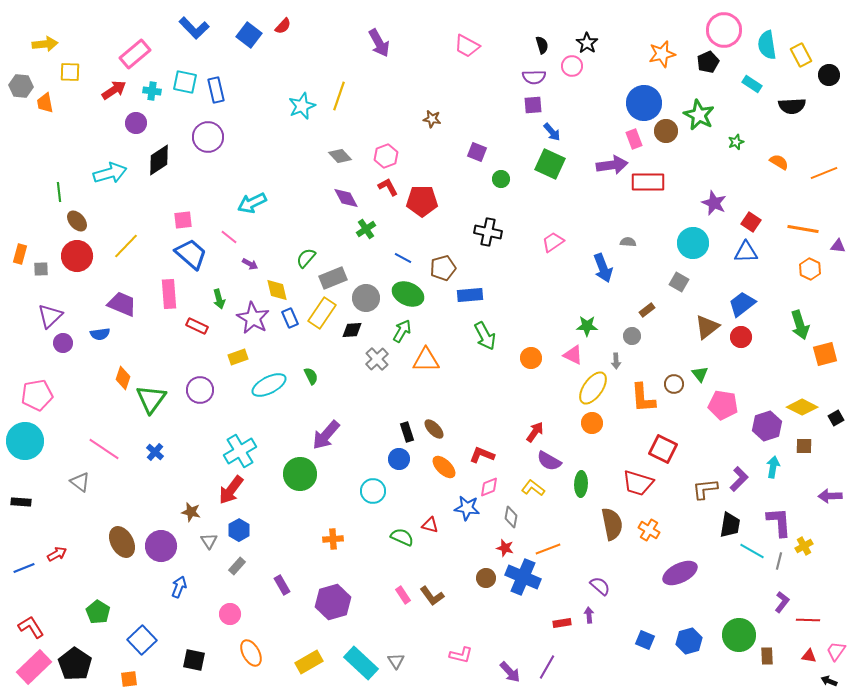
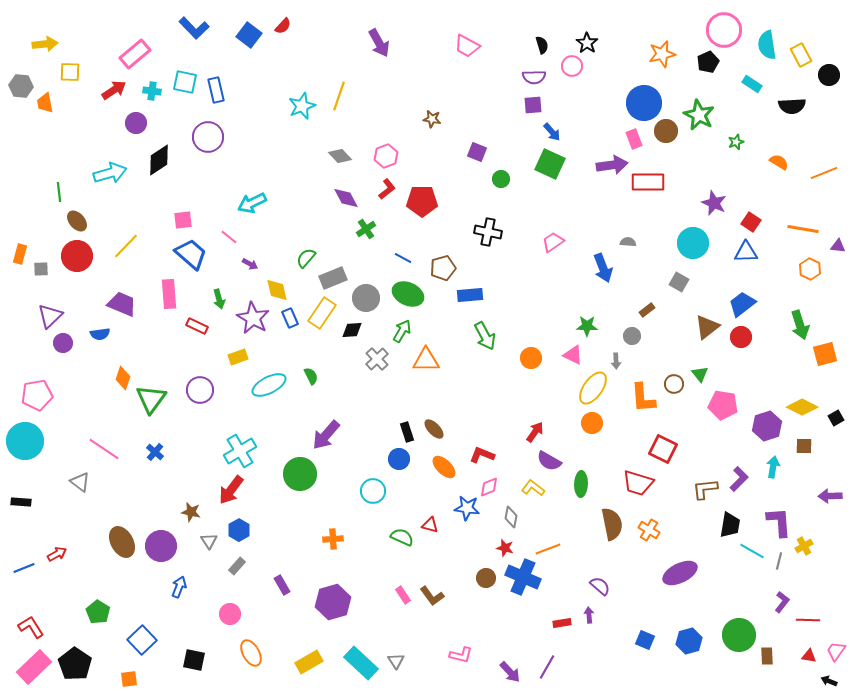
red L-shape at (388, 187): moved 1 px left, 2 px down; rotated 80 degrees clockwise
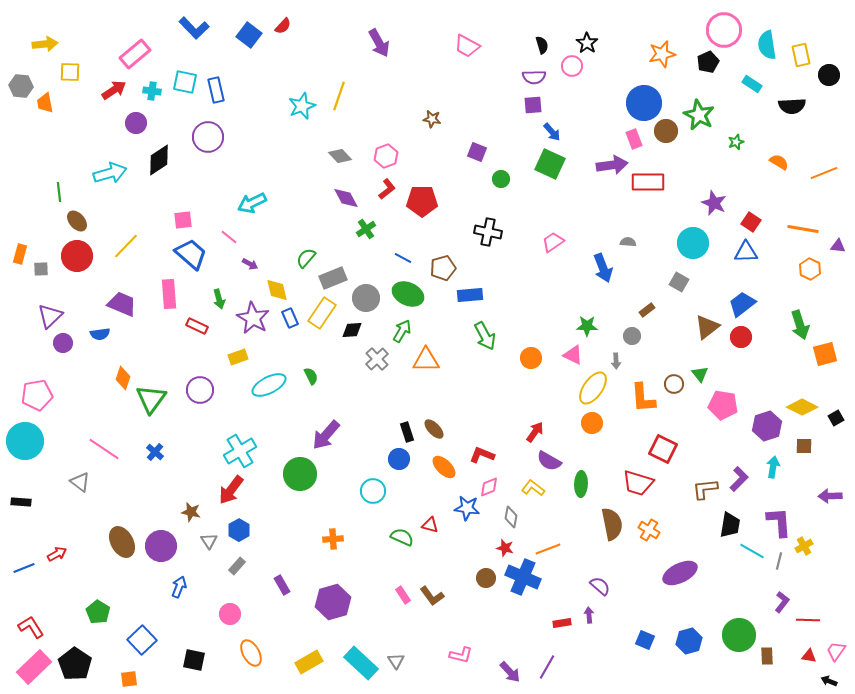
yellow rectangle at (801, 55): rotated 15 degrees clockwise
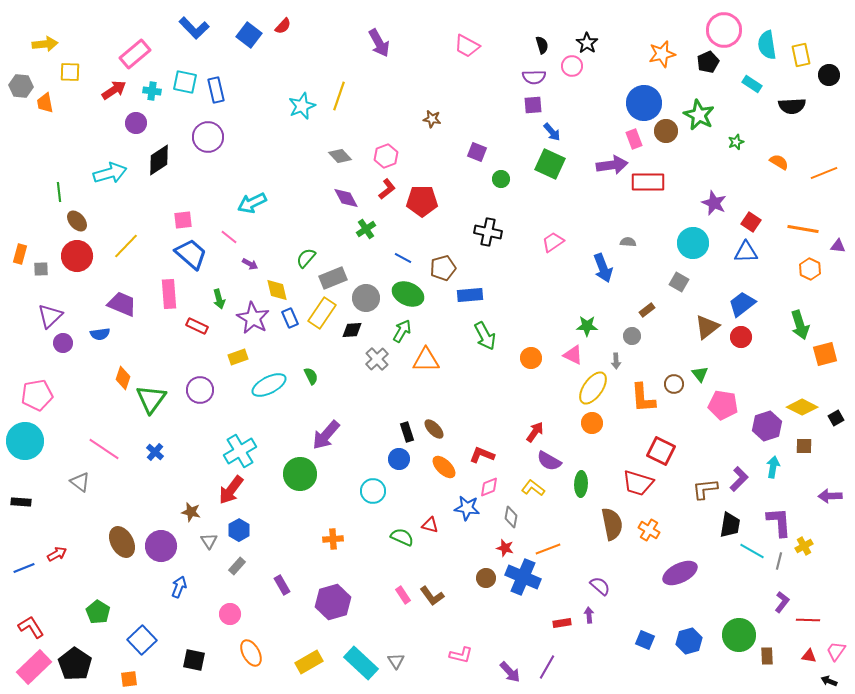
red square at (663, 449): moved 2 px left, 2 px down
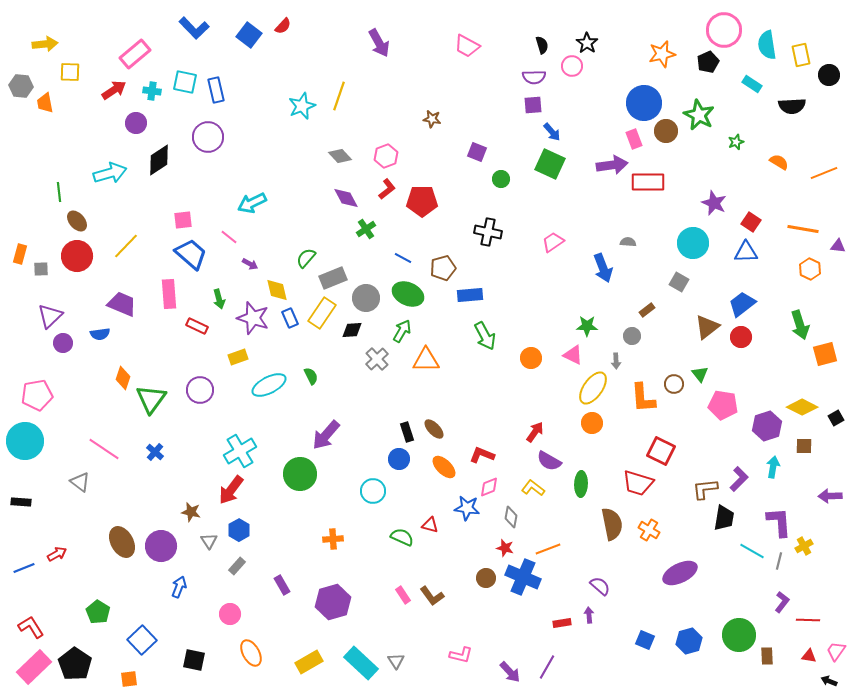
purple star at (253, 318): rotated 12 degrees counterclockwise
black trapezoid at (730, 525): moved 6 px left, 7 px up
